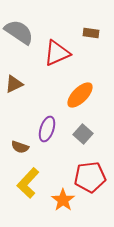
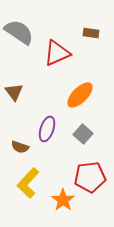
brown triangle: moved 8 px down; rotated 42 degrees counterclockwise
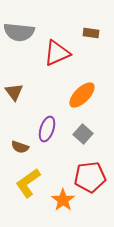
gray semicircle: rotated 152 degrees clockwise
orange ellipse: moved 2 px right
yellow L-shape: rotated 12 degrees clockwise
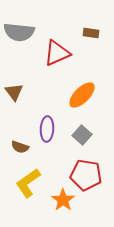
purple ellipse: rotated 15 degrees counterclockwise
gray square: moved 1 px left, 1 px down
red pentagon: moved 4 px left, 2 px up; rotated 16 degrees clockwise
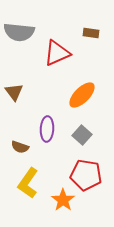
yellow L-shape: rotated 20 degrees counterclockwise
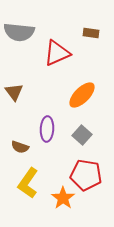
orange star: moved 2 px up
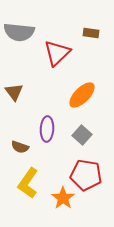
red triangle: rotated 20 degrees counterclockwise
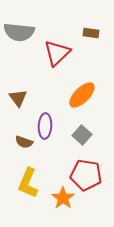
brown triangle: moved 4 px right, 6 px down
purple ellipse: moved 2 px left, 3 px up
brown semicircle: moved 4 px right, 5 px up
yellow L-shape: rotated 12 degrees counterclockwise
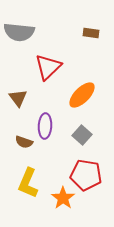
red triangle: moved 9 px left, 14 px down
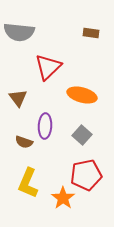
orange ellipse: rotated 60 degrees clockwise
red pentagon: rotated 20 degrees counterclockwise
